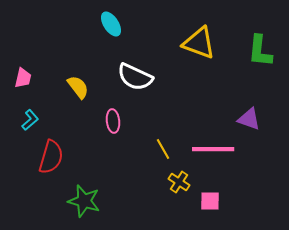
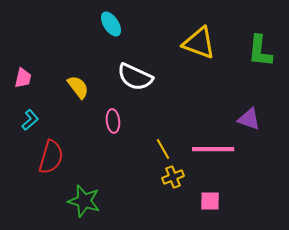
yellow cross: moved 6 px left, 5 px up; rotated 35 degrees clockwise
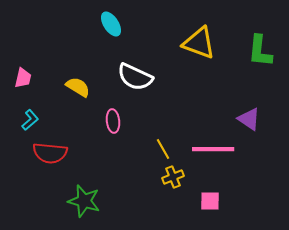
yellow semicircle: rotated 20 degrees counterclockwise
purple triangle: rotated 15 degrees clockwise
red semicircle: moved 1 px left, 4 px up; rotated 80 degrees clockwise
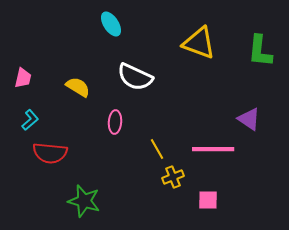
pink ellipse: moved 2 px right, 1 px down; rotated 10 degrees clockwise
yellow line: moved 6 px left
pink square: moved 2 px left, 1 px up
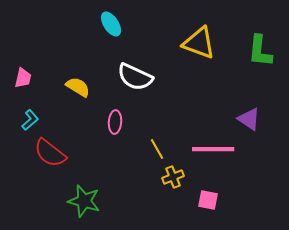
red semicircle: rotated 32 degrees clockwise
pink square: rotated 10 degrees clockwise
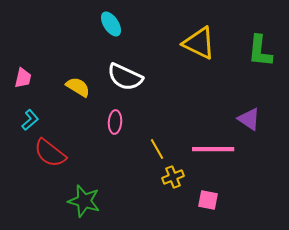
yellow triangle: rotated 6 degrees clockwise
white semicircle: moved 10 px left
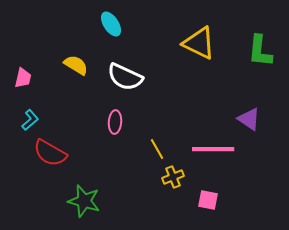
yellow semicircle: moved 2 px left, 22 px up
red semicircle: rotated 8 degrees counterclockwise
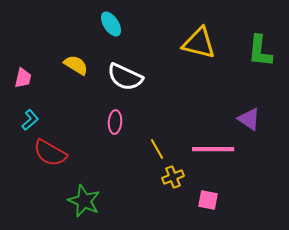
yellow triangle: rotated 12 degrees counterclockwise
green star: rotated 8 degrees clockwise
